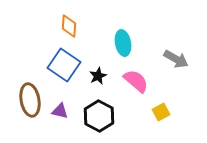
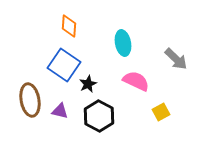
gray arrow: rotated 15 degrees clockwise
black star: moved 10 px left, 8 px down
pink semicircle: rotated 16 degrees counterclockwise
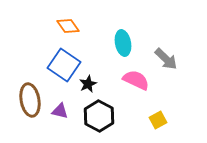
orange diamond: moved 1 px left; rotated 40 degrees counterclockwise
gray arrow: moved 10 px left
pink semicircle: moved 1 px up
yellow square: moved 3 px left, 8 px down
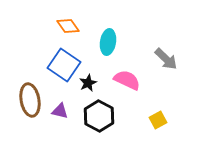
cyan ellipse: moved 15 px left, 1 px up; rotated 20 degrees clockwise
pink semicircle: moved 9 px left
black star: moved 1 px up
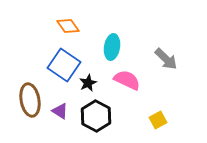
cyan ellipse: moved 4 px right, 5 px down
purple triangle: rotated 18 degrees clockwise
black hexagon: moved 3 px left
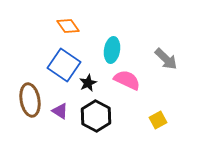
cyan ellipse: moved 3 px down
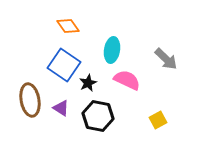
purple triangle: moved 1 px right, 3 px up
black hexagon: moved 2 px right; rotated 16 degrees counterclockwise
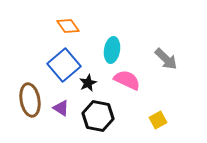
blue square: rotated 16 degrees clockwise
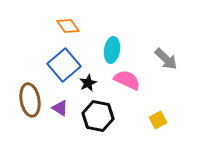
purple triangle: moved 1 px left
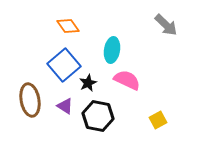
gray arrow: moved 34 px up
purple triangle: moved 5 px right, 2 px up
